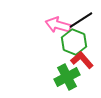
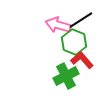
green cross: moved 1 px left, 1 px up
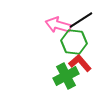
green hexagon: rotated 15 degrees counterclockwise
red L-shape: moved 2 px left, 3 px down
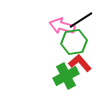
pink arrow: moved 4 px right, 1 px down
green hexagon: rotated 15 degrees counterclockwise
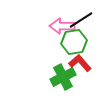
pink arrow: rotated 15 degrees counterclockwise
green cross: moved 3 px left, 1 px down
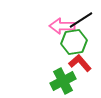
green cross: moved 4 px down
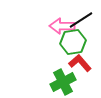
green hexagon: moved 1 px left
green cross: moved 1 px down
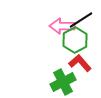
green hexagon: moved 2 px right, 2 px up; rotated 20 degrees counterclockwise
